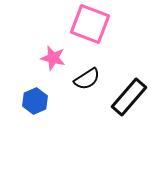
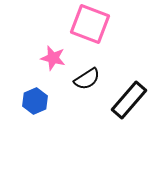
black rectangle: moved 3 px down
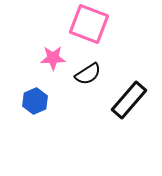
pink square: moved 1 px left
pink star: rotated 15 degrees counterclockwise
black semicircle: moved 1 px right, 5 px up
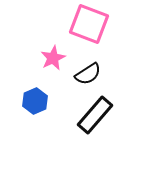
pink star: rotated 25 degrees counterclockwise
black rectangle: moved 34 px left, 15 px down
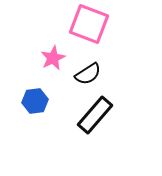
blue hexagon: rotated 15 degrees clockwise
